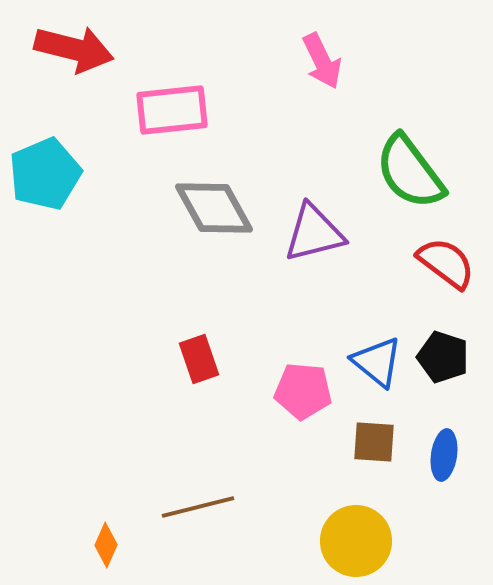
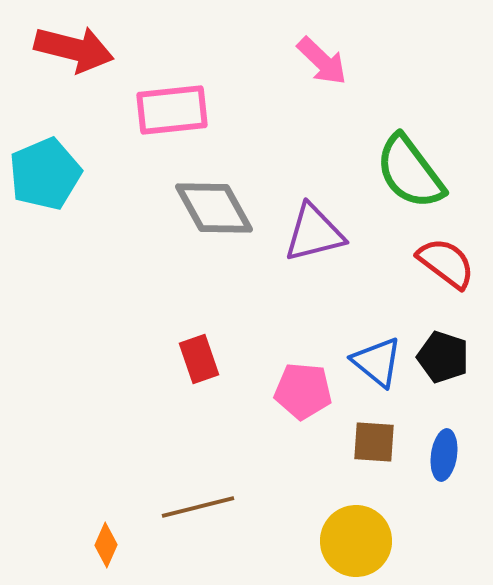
pink arrow: rotated 20 degrees counterclockwise
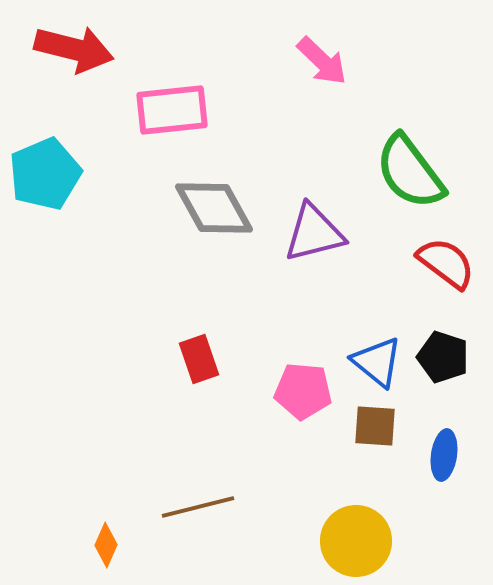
brown square: moved 1 px right, 16 px up
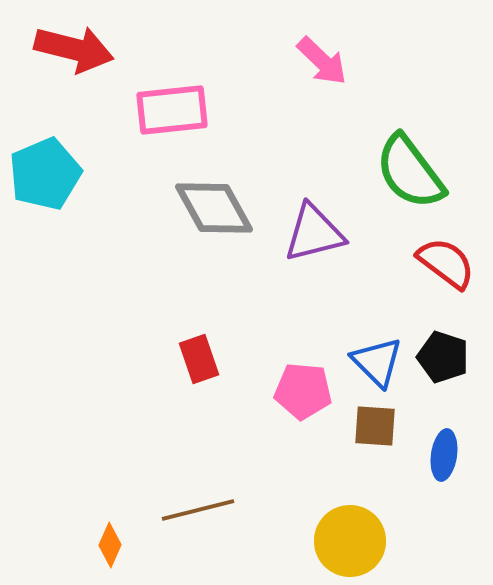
blue triangle: rotated 6 degrees clockwise
brown line: moved 3 px down
yellow circle: moved 6 px left
orange diamond: moved 4 px right
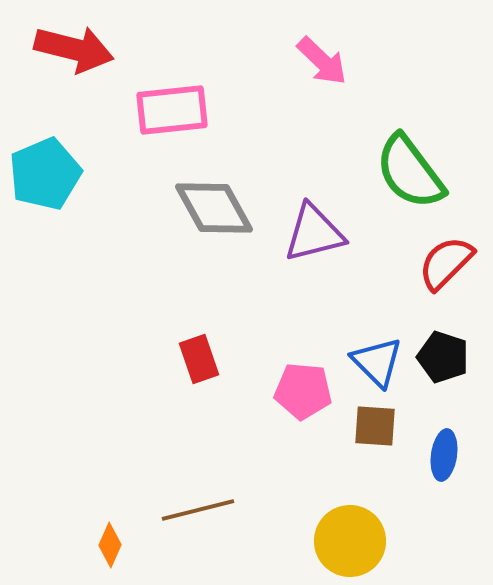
red semicircle: rotated 82 degrees counterclockwise
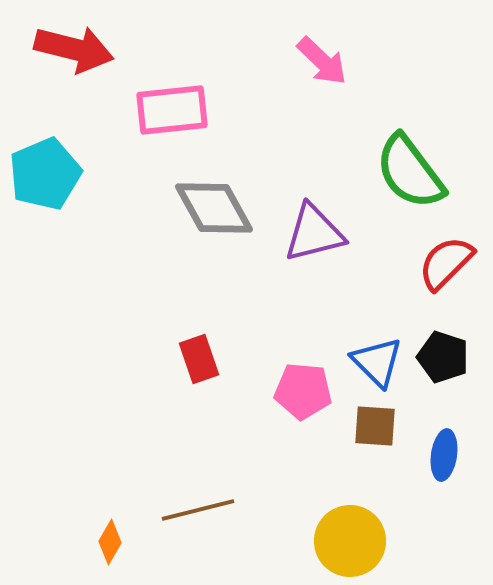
orange diamond: moved 3 px up; rotated 6 degrees clockwise
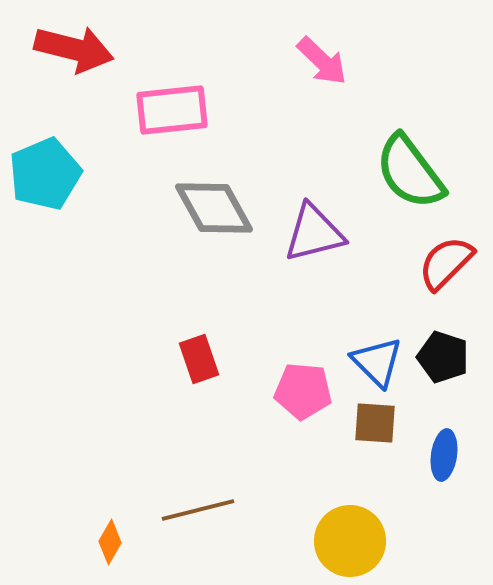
brown square: moved 3 px up
